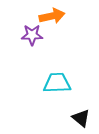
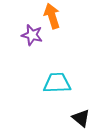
orange arrow: rotated 95 degrees counterclockwise
purple star: rotated 15 degrees clockwise
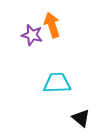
orange arrow: moved 9 px down
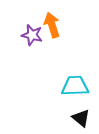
cyan trapezoid: moved 18 px right, 3 px down
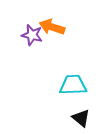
orange arrow: moved 2 px down; rotated 55 degrees counterclockwise
cyan trapezoid: moved 2 px left, 1 px up
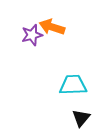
purple star: rotated 30 degrees counterclockwise
black triangle: rotated 30 degrees clockwise
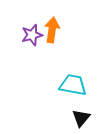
orange arrow: moved 3 px down; rotated 80 degrees clockwise
cyan trapezoid: rotated 12 degrees clockwise
